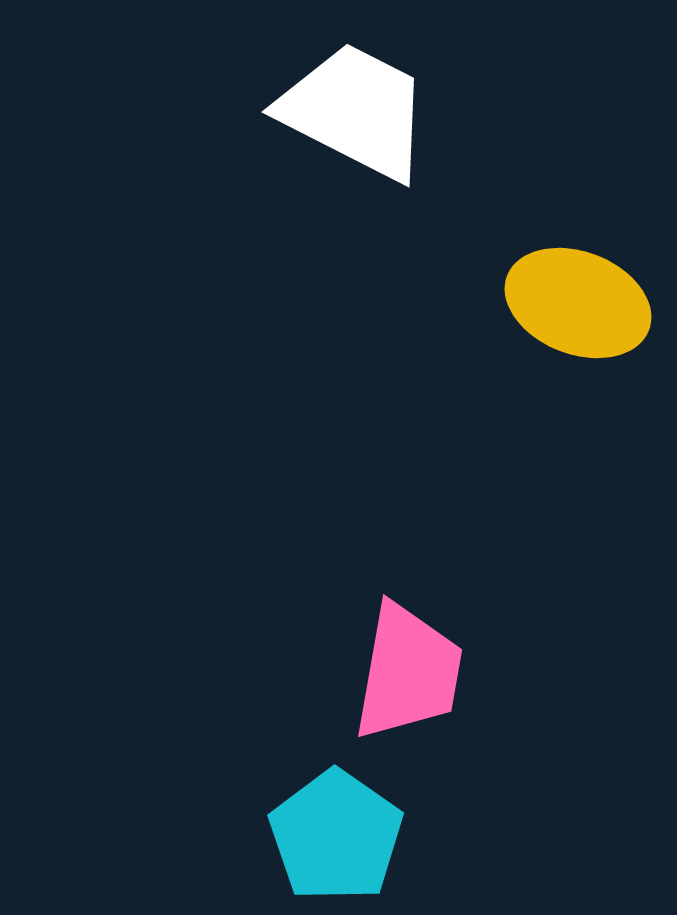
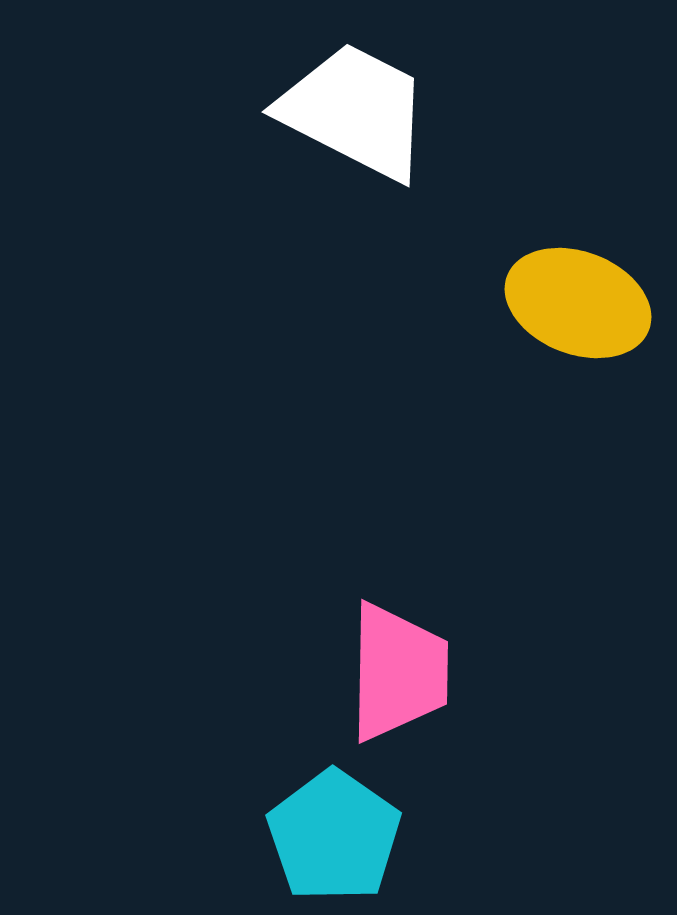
pink trapezoid: moved 10 px left; rotated 9 degrees counterclockwise
cyan pentagon: moved 2 px left
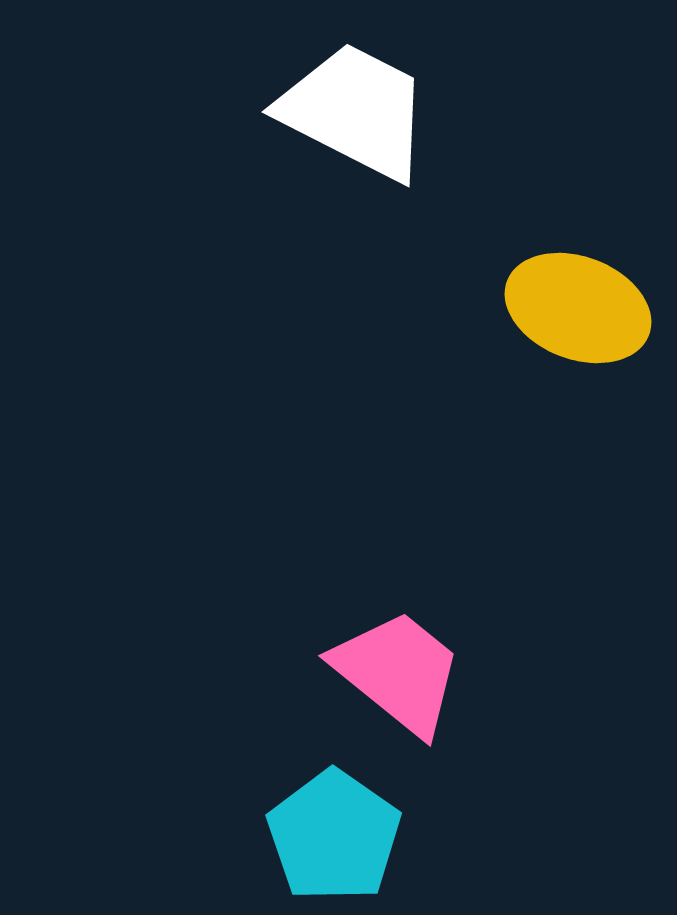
yellow ellipse: moved 5 px down
pink trapezoid: rotated 52 degrees counterclockwise
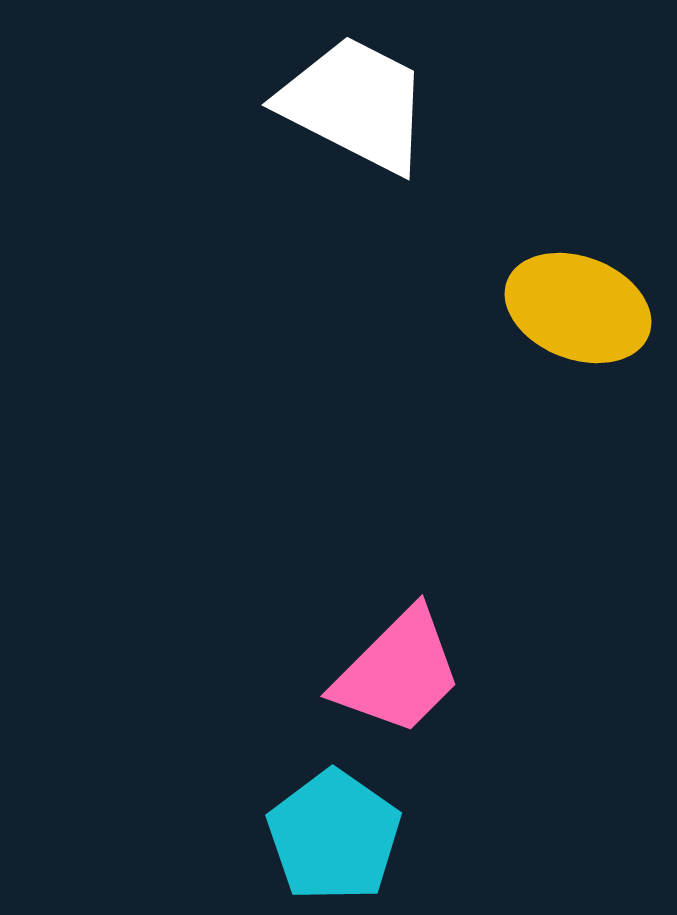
white trapezoid: moved 7 px up
pink trapezoid: rotated 96 degrees clockwise
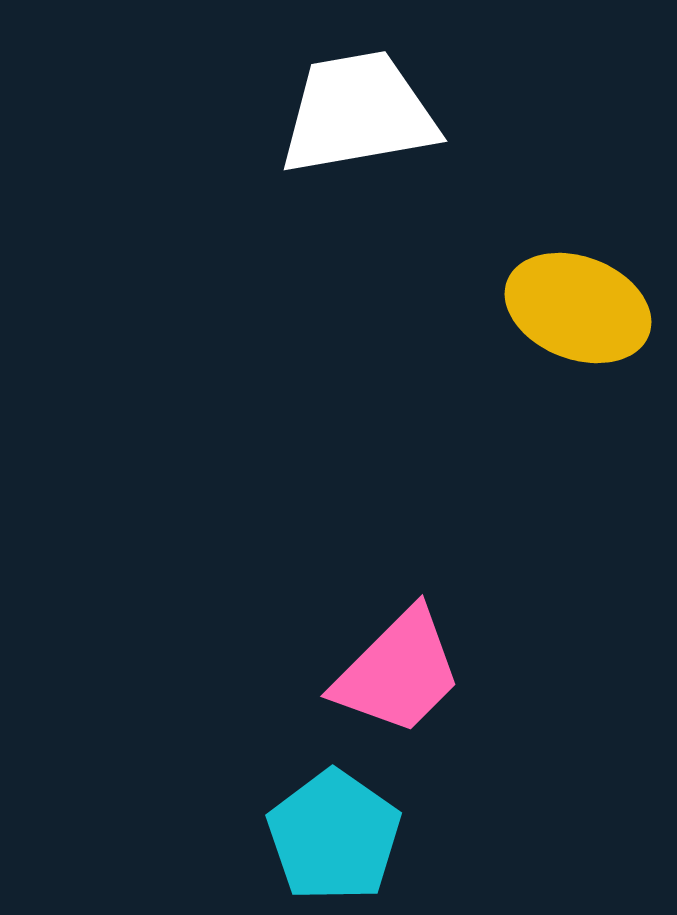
white trapezoid: moved 3 px right, 9 px down; rotated 37 degrees counterclockwise
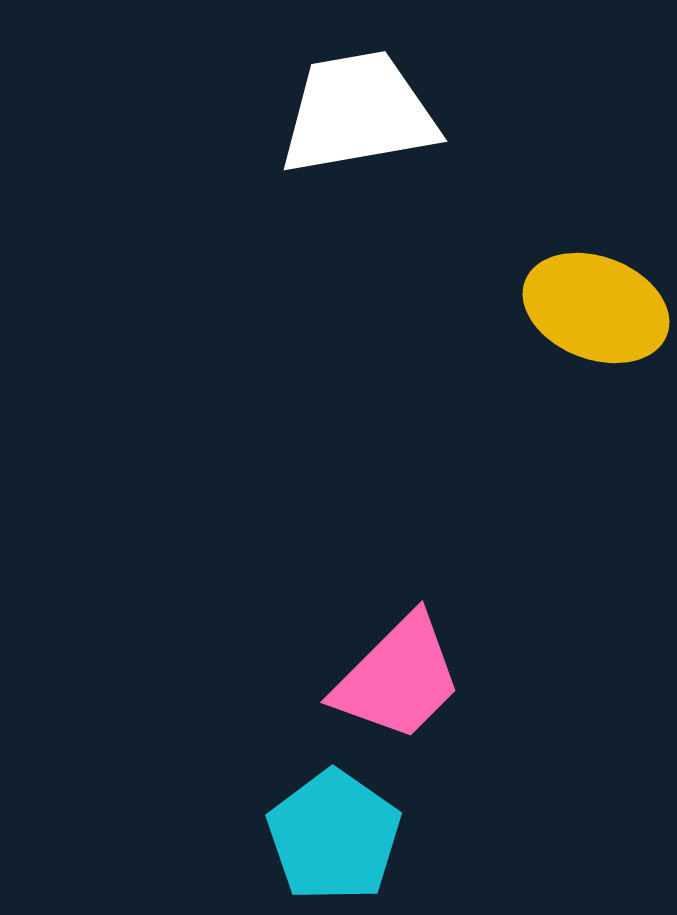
yellow ellipse: moved 18 px right
pink trapezoid: moved 6 px down
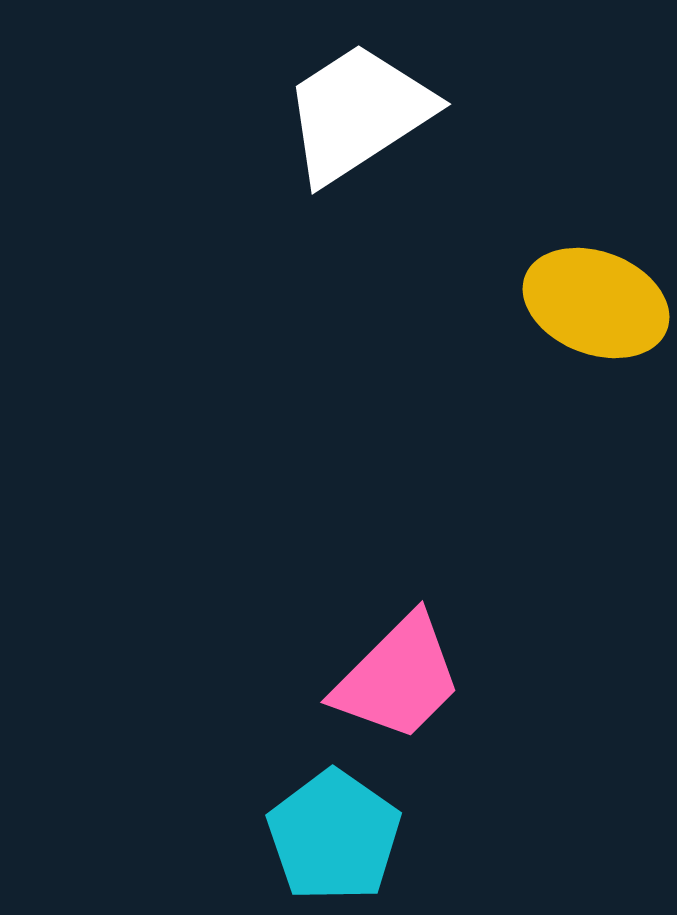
white trapezoid: rotated 23 degrees counterclockwise
yellow ellipse: moved 5 px up
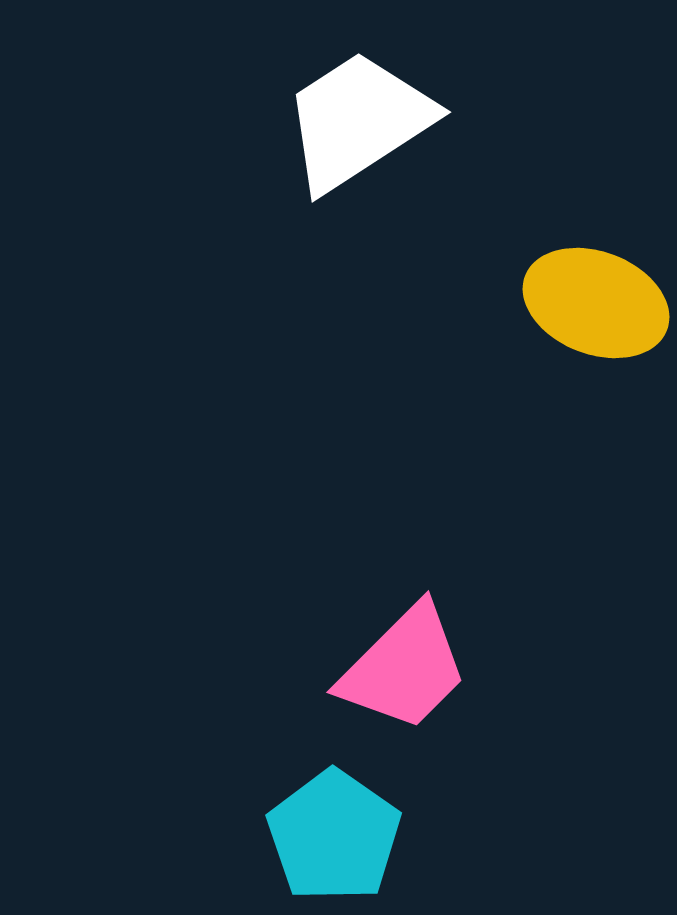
white trapezoid: moved 8 px down
pink trapezoid: moved 6 px right, 10 px up
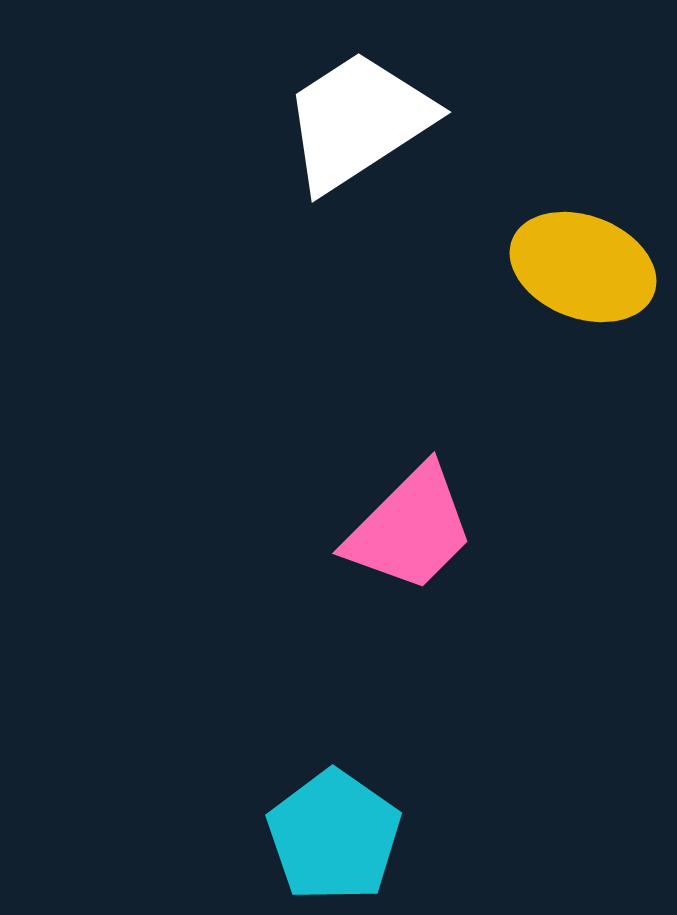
yellow ellipse: moved 13 px left, 36 px up
pink trapezoid: moved 6 px right, 139 px up
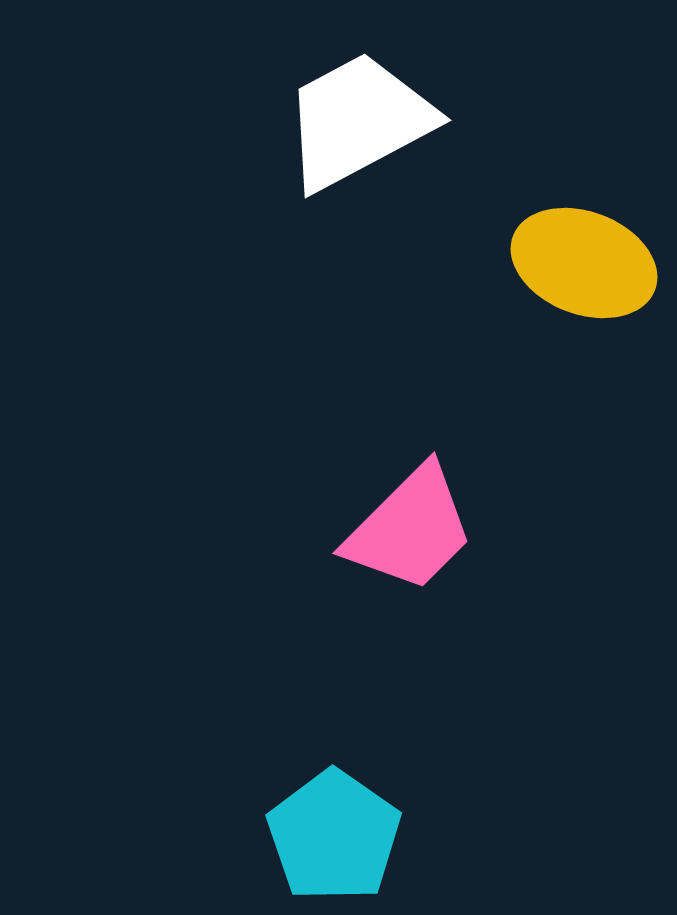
white trapezoid: rotated 5 degrees clockwise
yellow ellipse: moved 1 px right, 4 px up
